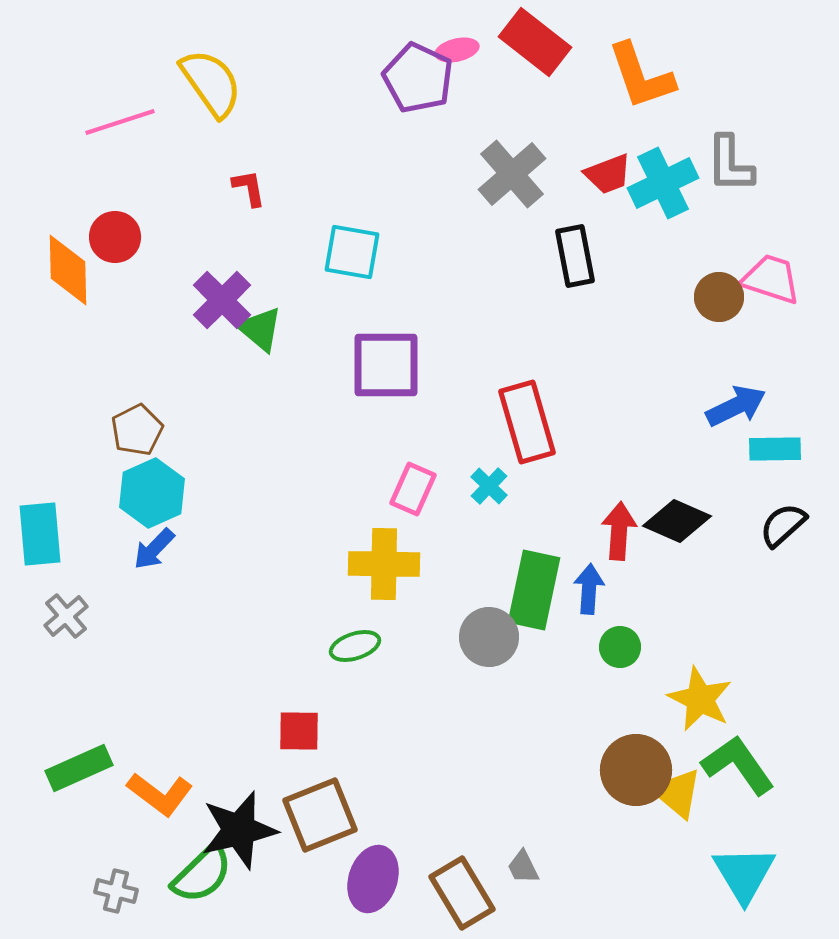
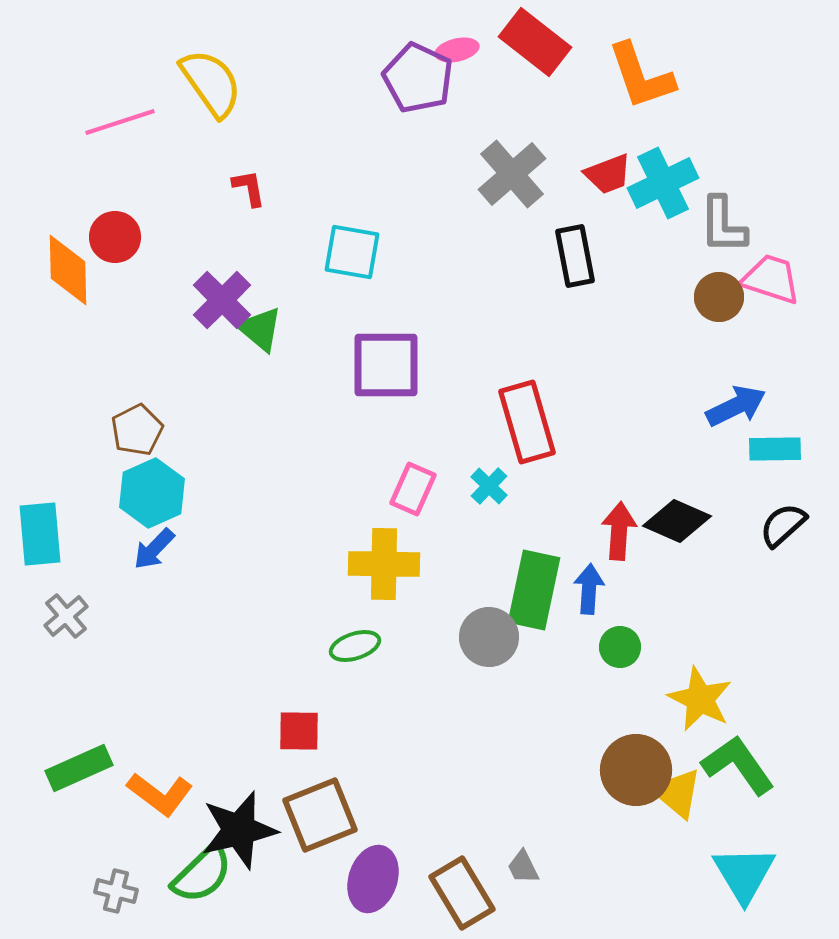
gray L-shape at (730, 164): moved 7 px left, 61 px down
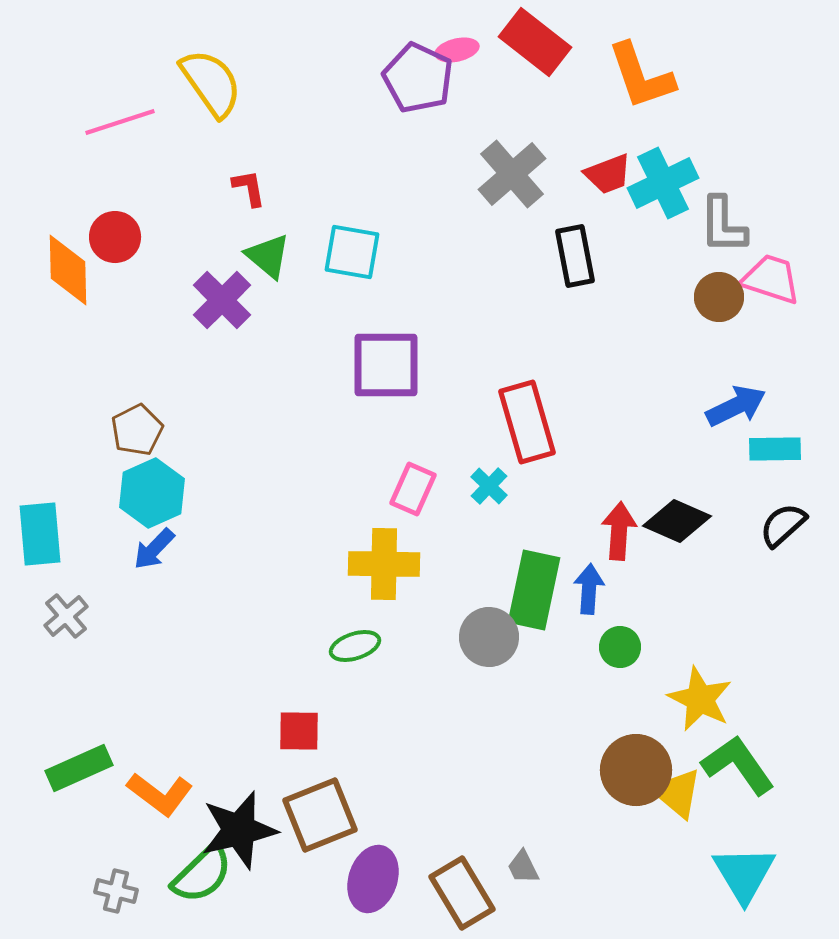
green triangle at (260, 329): moved 8 px right, 73 px up
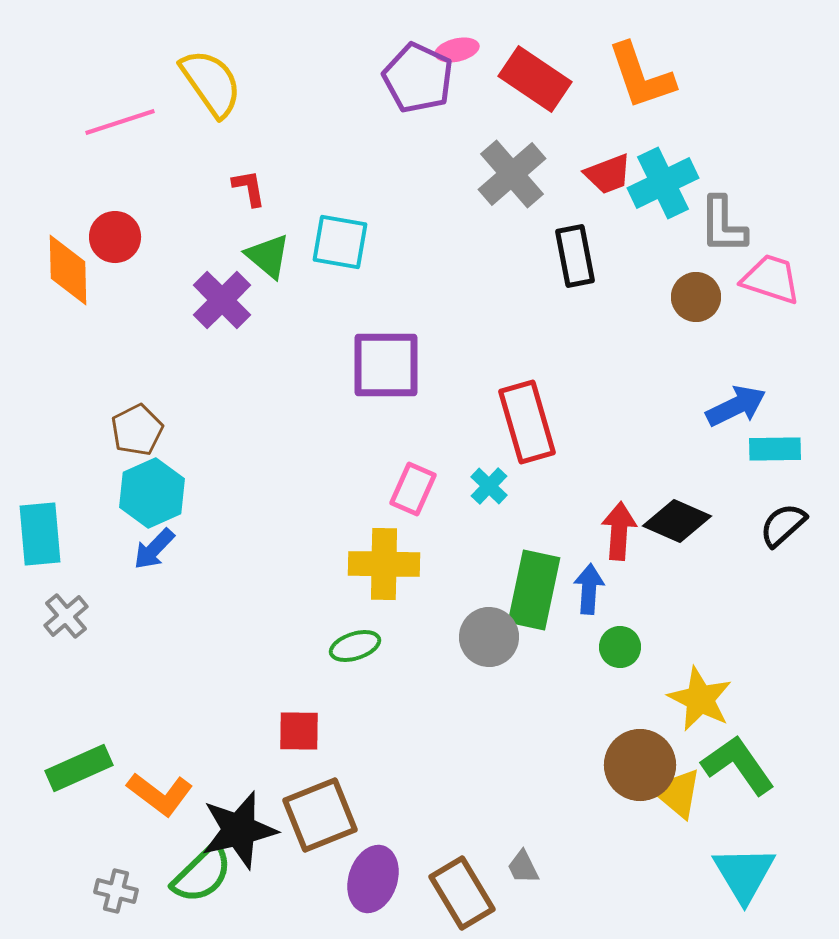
red rectangle at (535, 42): moved 37 px down; rotated 4 degrees counterclockwise
cyan square at (352, 252): moved 12 px left, 10 px up
brown circle at (719, 297): moved 23 px left
brown circle at (636, 770): moved 4 px right, 5 px up
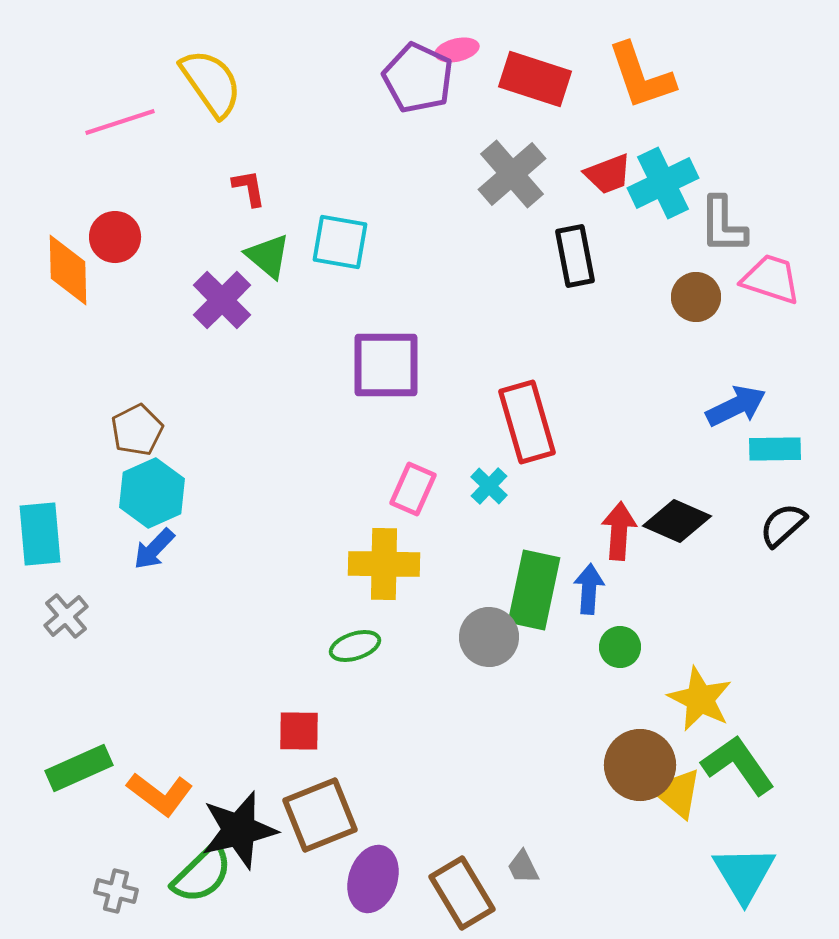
red rectangle at (535, 79): rotated 16 degrees counterclockwise
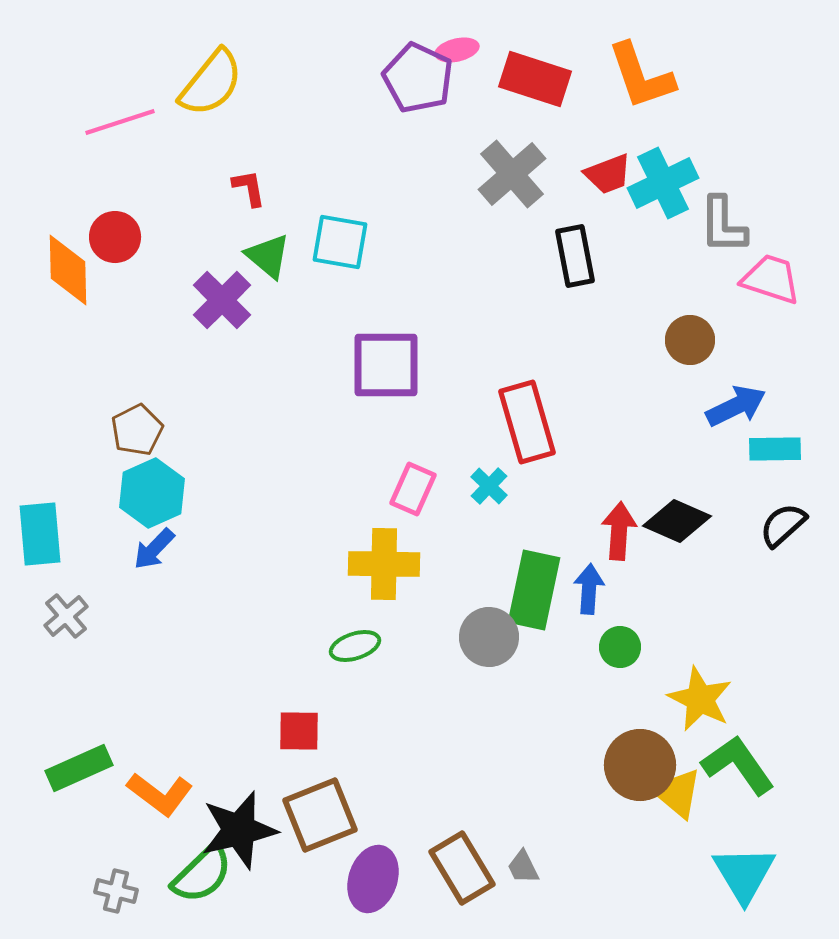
yellow semicircle at (211, 83): rotated 74 degrees clockwise
brown circle at (696, 297): moved 6 px left, 43 px down
brown rectangle at (462, 893): moved 25 px up
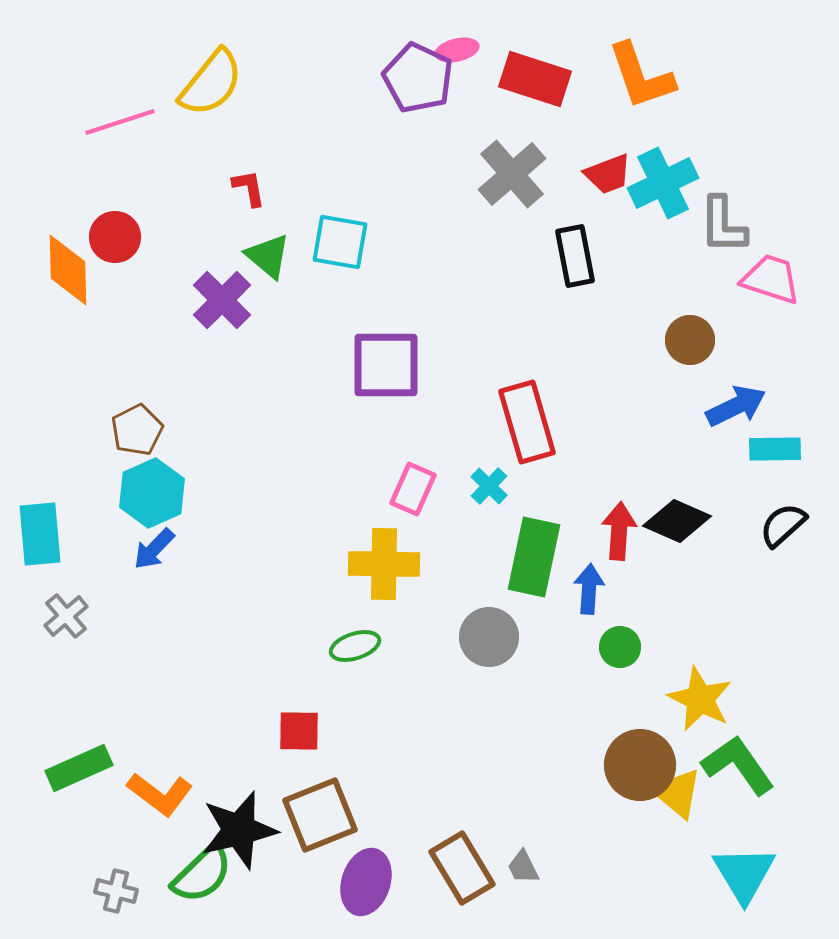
green rectangle at (534, 590): moved 33 px up
purple ellipse at (373, 879): moved 7 px left, 3 px down
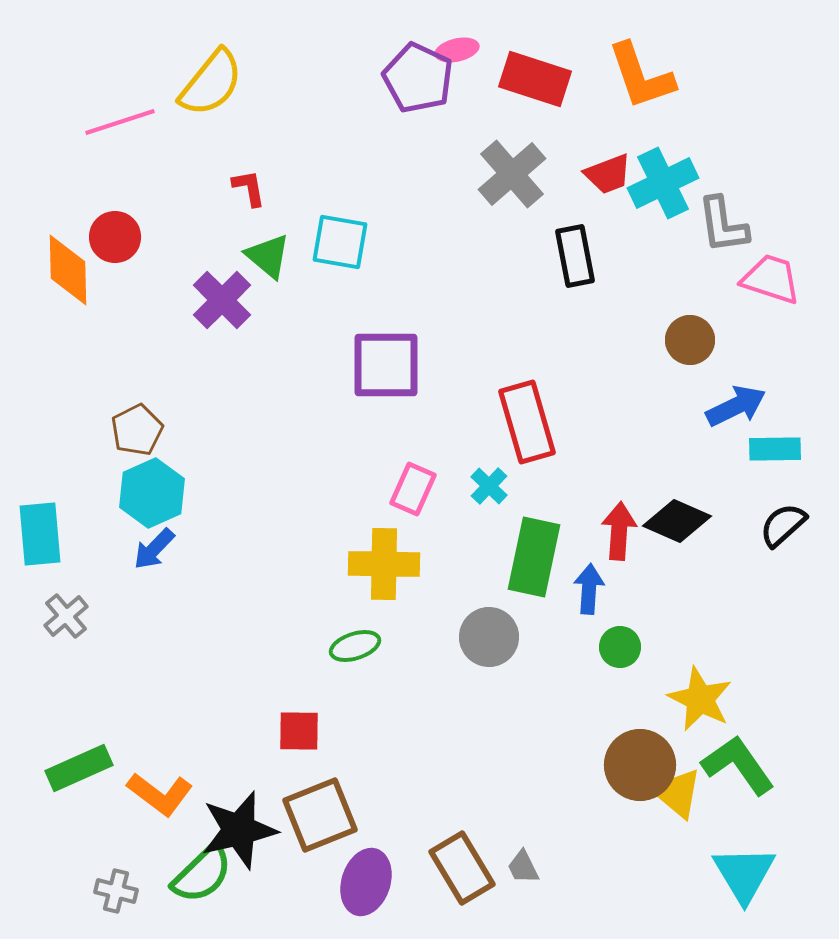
gray L-shape at (723, 225): rotated 8 degrees counterclockwise
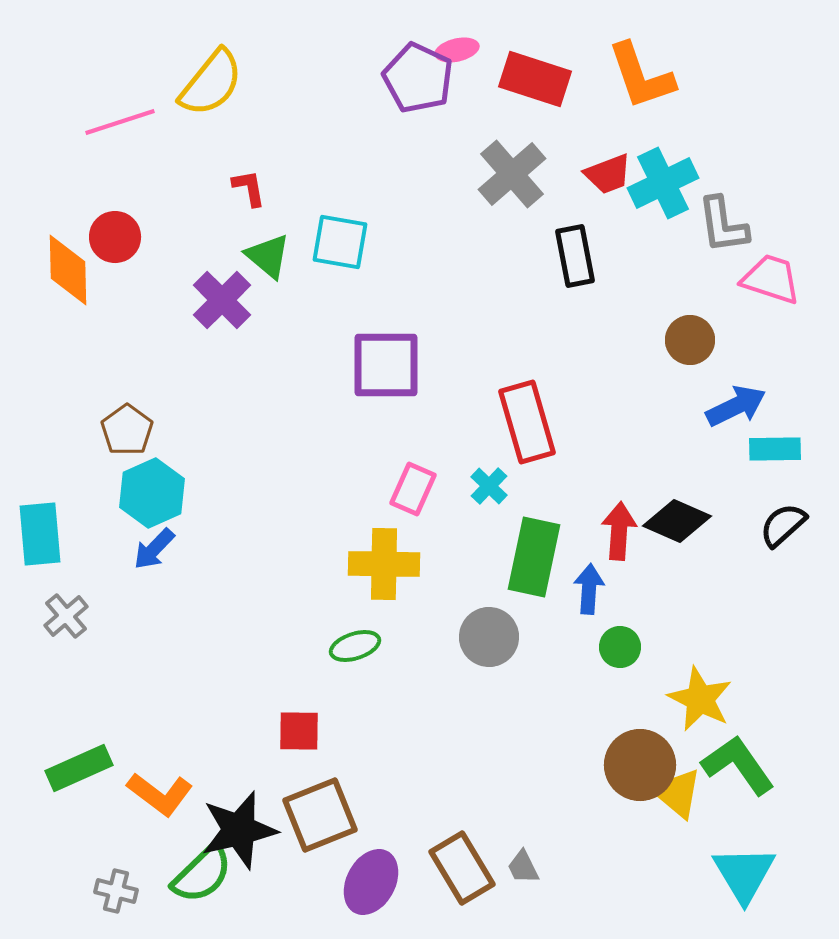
brown pentagon at (137, 430): moved 10 px left; rotated 9 degrees counterclockwise
purple ellipse at (366, 882): moved 5 px right; rotated 10 degrees clockwise
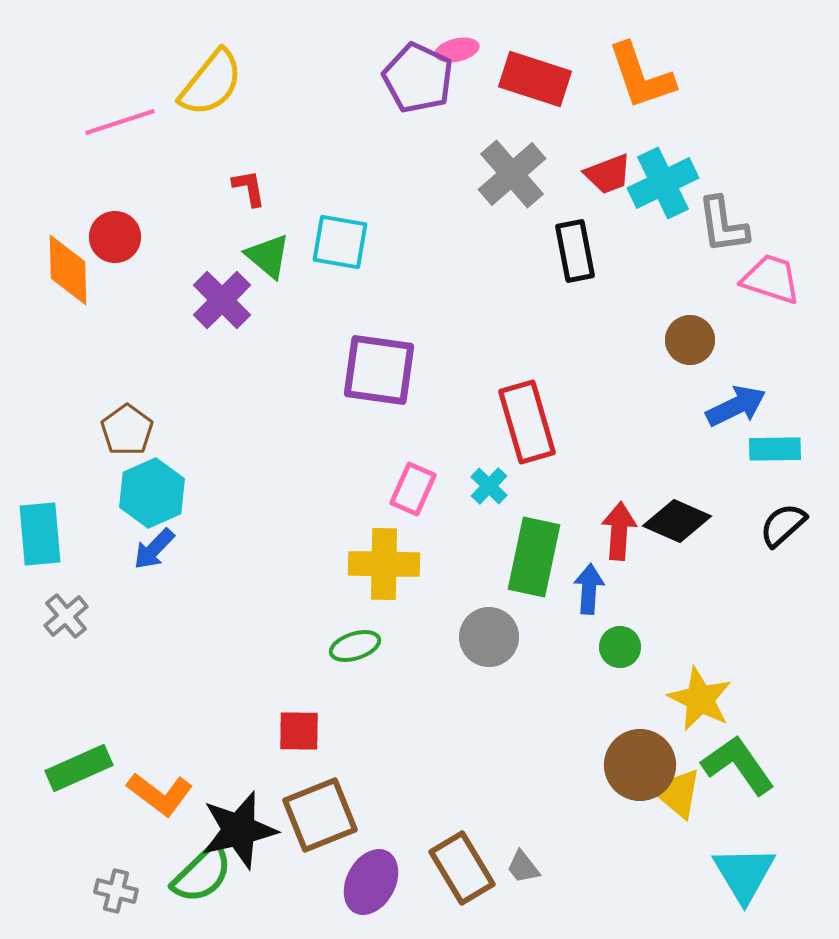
black rectangle at (575, 256): moved 5 px up
purple square at (386, 365): moved 7 px left, 5 px down; rotated 8 degrees clockwise
gray trapezoid at (523, 867): rotated 12 degrees counterclockwise
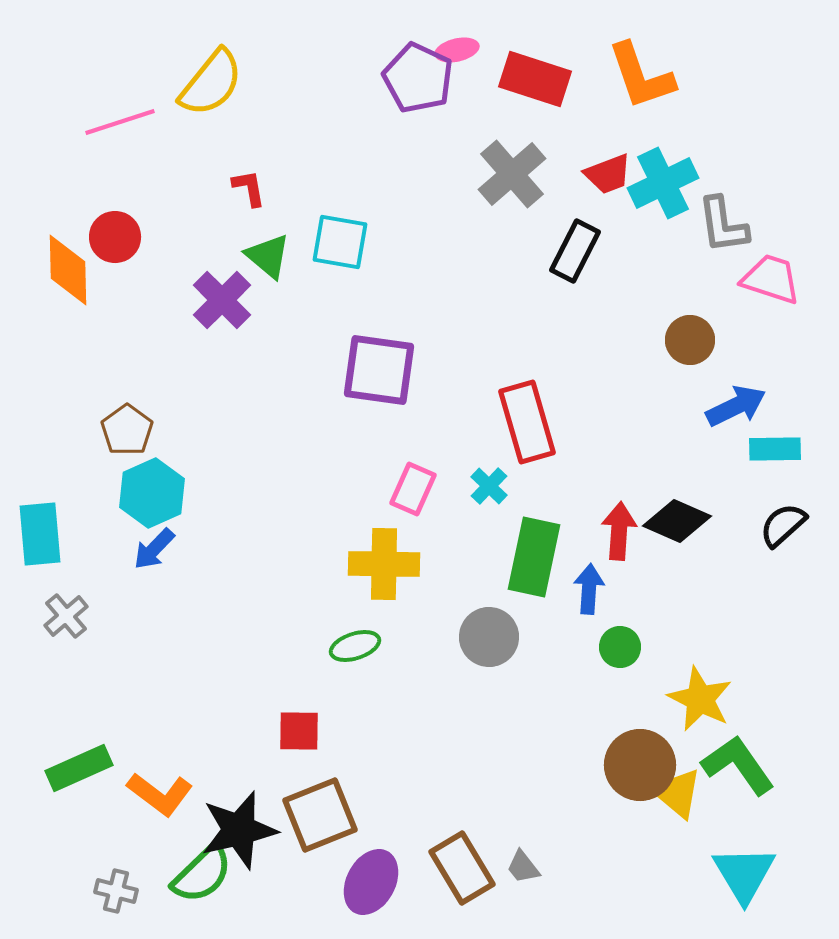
black rectangle at (575, 251): rotated 38 degrees clockwise
